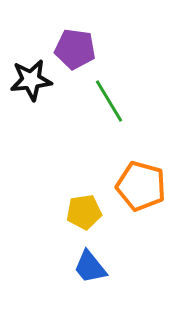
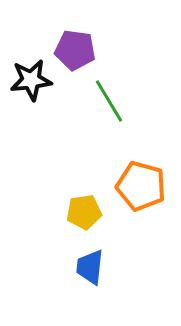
purple pentagon: moved 1 px down
blue trapezoid: rotated 45 degrees clockwise
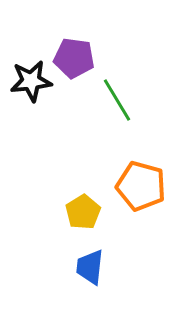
purple pentagon: moved 1 px left, 8 px down
black star: moved 1 px down
green line: moved 8 px right, 1 px up
yellow pentagon: moved 1 px left; rotated 24 degrees counterclockwise
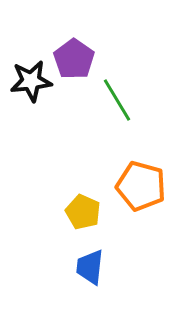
purple pentagon: moved 1 px down; rotated 27 degrees clockwise
yellow pentagon: rotated 16 degrees counterclockwise
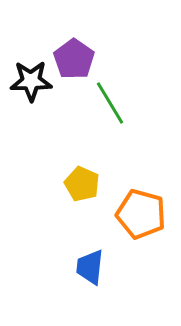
black star: rotated 6 degrees clockwise
green line: moved 7 px left, 3 px down
orange pentagon: moved 28 px down
yellow pentagon: moved 1 px left, 28 px up
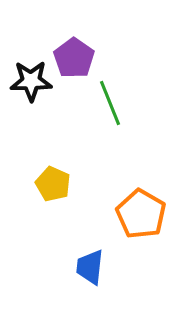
purple pentagon: moved 1 px up
green line: rotated 9 degrees clockwise
yellow pentagon: moved 29 px left
orange pentagon: rotated 15 degrees clockwise
